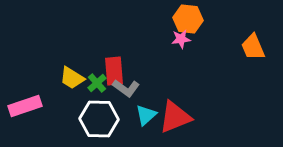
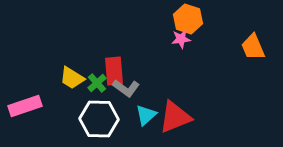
orange hexagon: rotated 12 degrees clockwise
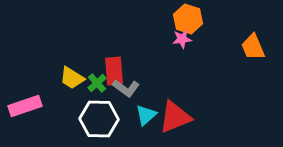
pink star: moved 1 px right
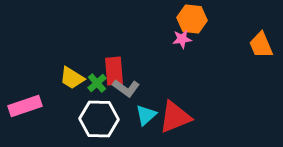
orange hexagon: moved 4 px right; rotated 12 degrees counterclockwise
orange trapezoid: moved 8 px right, 2 px up
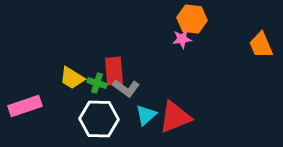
green cross: rotated 30 degrees counterclockwise
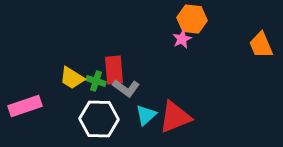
pink star: rotated 18 degrees counterclockwise
red rectangle: moved 1 px up
green cross: moved 1 px left, 2 px up
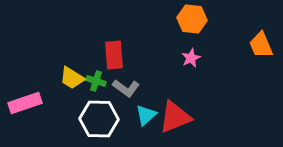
pink star: moved 9 px right, 19 px down
red rectangle: moved 15 px up
pink rectangle: moved 3 px up
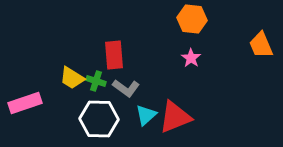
pink star: rotated 12 degrees counterclockwise
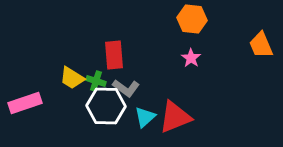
cyan triangle: moved 1 px left, 2 px down
white hexagon: moved 7 px right, 13 px up
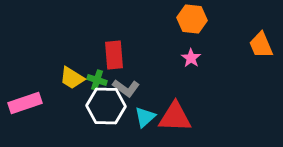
green cross: moved 1 px right, 1 px up
red triangle: rotated 24 degrees clockwise
